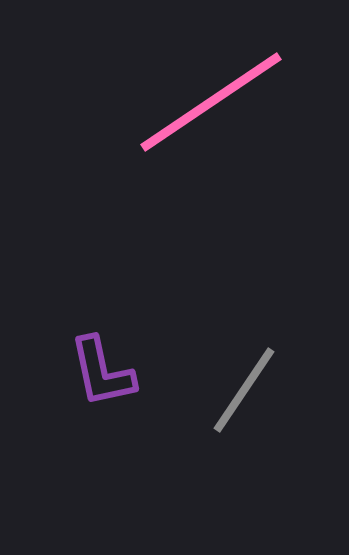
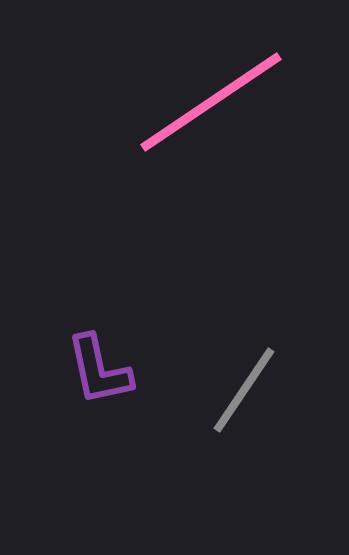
purple L-shape: moved 3 px left, 2 px up
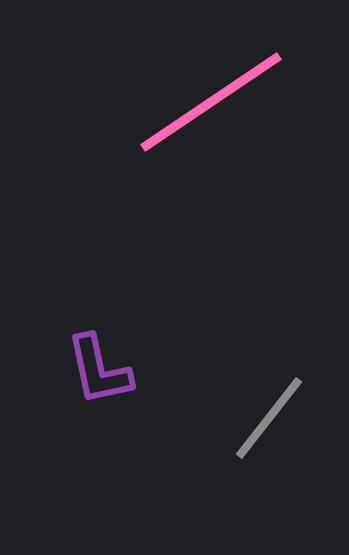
gray line: moved 25 px right, 28 px down; rotated 4 degrees clockwise
